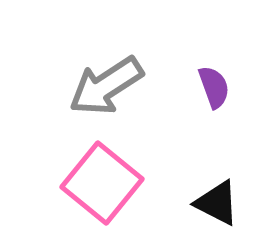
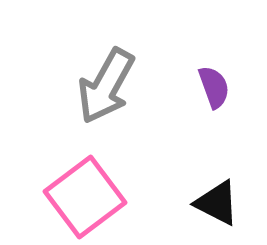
gray arrow: rotated 28 degrees counterclockwise
pink square: moved 17 px left, 14 px down; rotated 14 degrees clockwise
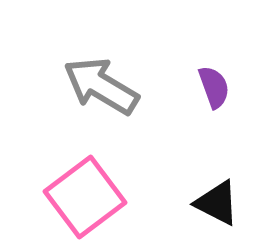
gray arrow: moved 5 px left; rotated 92 degrees clockwise
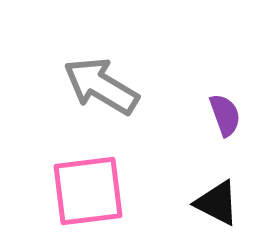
purple semicircle: moved 11 px right, 28 px down
pink square: moved 3 px right, 6 px up; rotated 30 degrees clockwise
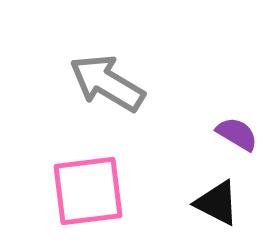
gray arrow: moved 6 px right, 3 px up
purple semicircle: moved 12 px right, 19 px down; rotated 39 degrees counterclockwise
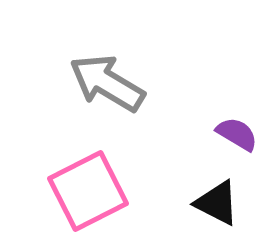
pink square: rotated 20 degrees counterclockwise
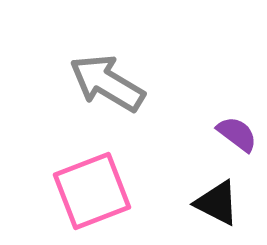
purple semicircle: rotated 6 degrees clockwise
pink square: moved 4 px right; rotated 6 degrees clockwise
